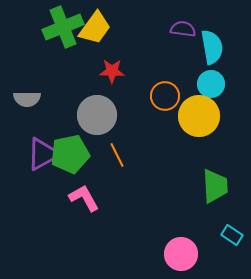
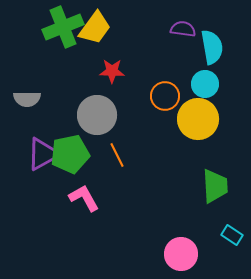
cyan circle: moved 6 px left
yellow circle: moved 1 px left, 3 px down
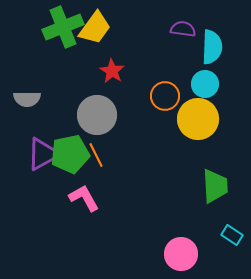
cyan semicircle: rotated 12 degrees clockwise
red star: rotated 30 degrees clockwise
orange line: moved 21 px left
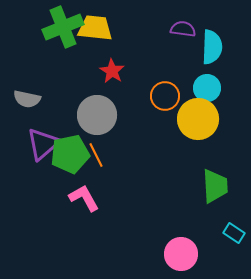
yellow trapezoid: rotated 120 degrees counterclockwise
cyan circle: moved 2 px right, 4 px down
gray semicircle: rotated 12 degrees clockwise
purple triangle: moved 10 px up; rotated 12 degrees counterclockwise
cyan rectangle: moved 2 px right, 2 px up
